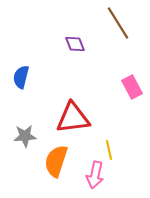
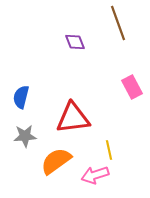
brown line: rotated 12 degrees clockwise
purple diamond: moved 2 px up
blue semicircle: moved 20 px down
orange semicircle: rotated 36 degrees clockwise
pink arrow: rotated 60 degrees clockwise
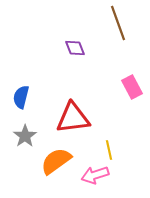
purple diamond: moved 6 px down
gray star: rotated 30 degrees counterclockwise
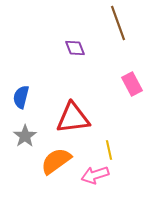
pink rectangle: moved 3 px up
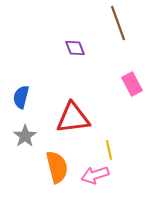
orange semicircle: moved 1 px right, 6 px down; rotated 112 degrees clockwise
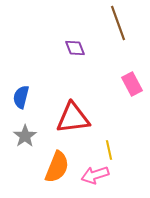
orange semicircle: rotated 36 degrees clockwise
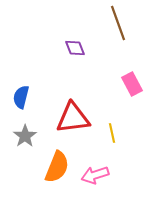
yellow line: moved 3 px right, 17 px up
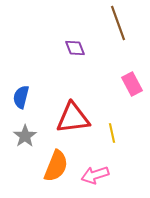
orange semicircle: moved 1 px left, 1 px up
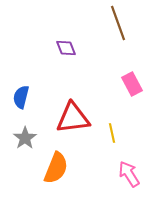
purple diamond: moved 9 px left
gray star: moved 2 px down
orange semicircle: moved 2 px down
pink arrow: moved 34 px right, 1 px up; rotated 76 degrees clockwise
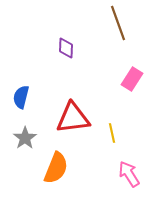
purple diamond: rotated 25 degrees clockwise
pink rectangle: moved 5 px up; rotated 60 degrees clockwise
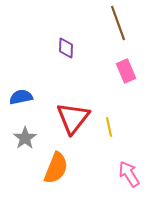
pink rectangle: moved 6 px left, 8 px up; rotated 55 degrees counterclockwise
blue semicircle: rotated 65 degrees clockwise
red triangle: rotated 45 degrees counterclockwise
yellow line: moved 3 px left, 6 px up
